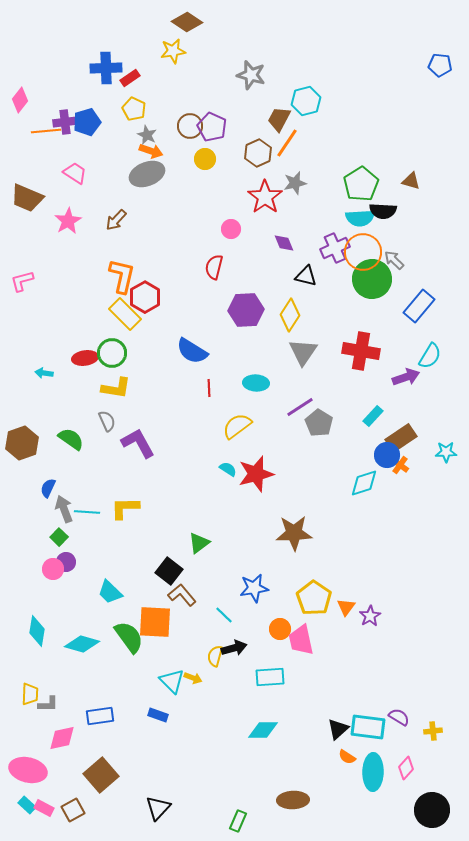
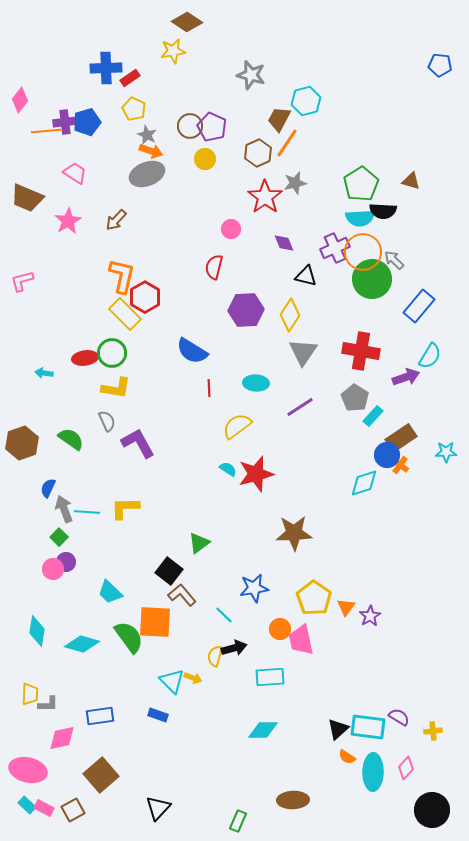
gray pentagon at (319, 423): moved 36 px right, 25 px up
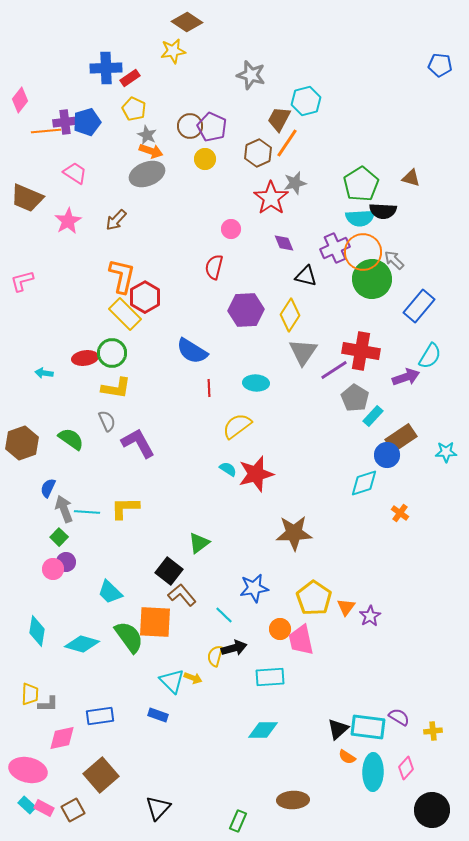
brown triangle at (411, 181): moved 3 px up
red star at (265, 197): moved 6 px right, 1 px down
purple line at (300, 407): moved 34 px right, 37 px up
orange cross at (400, 465): moved 48 px down
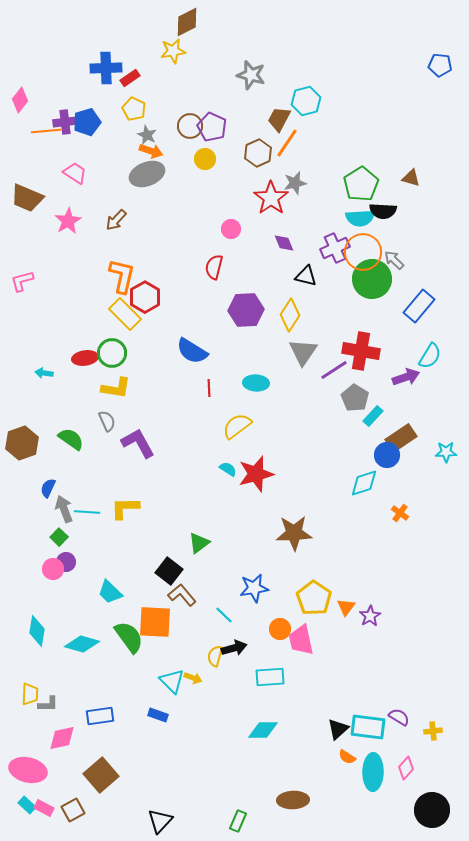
brown diamond at (187, 22): rotated 60 degrees counterclockwise
black triangle at (158, 808): moved 2 px right, 13 px down
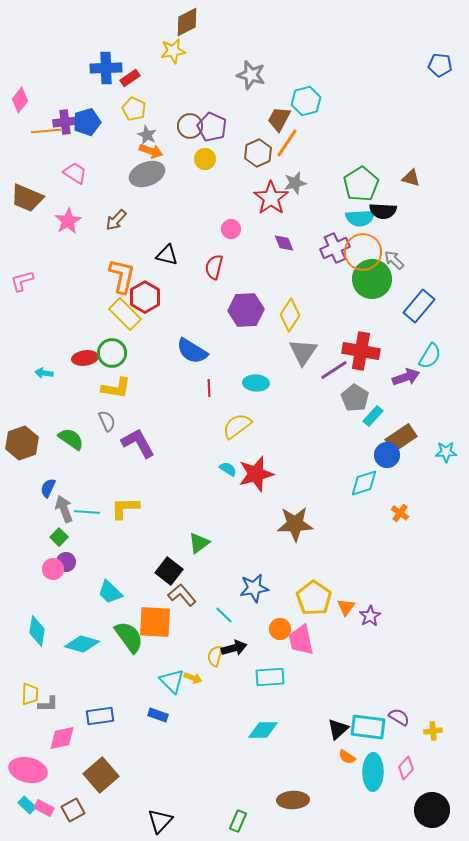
black triangle at (306, 276): moved 139 px left, 21 px up
brown star at (294, 533): moved 1 px right, 9 px up
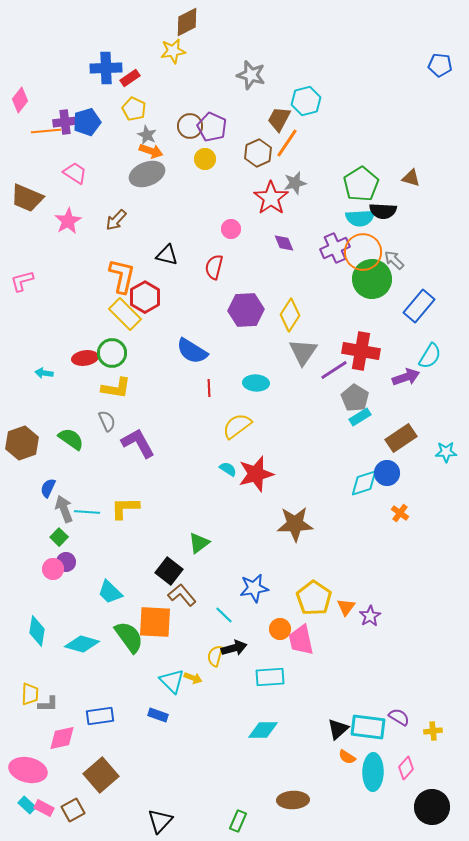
cyan rectangle at (373, 416): moved 13 px left, 1 px down; rotated 15 degrees clockwise
blue circle at (387, 455): moved 18 px down
black circle at (432, 810): moved 3 px up
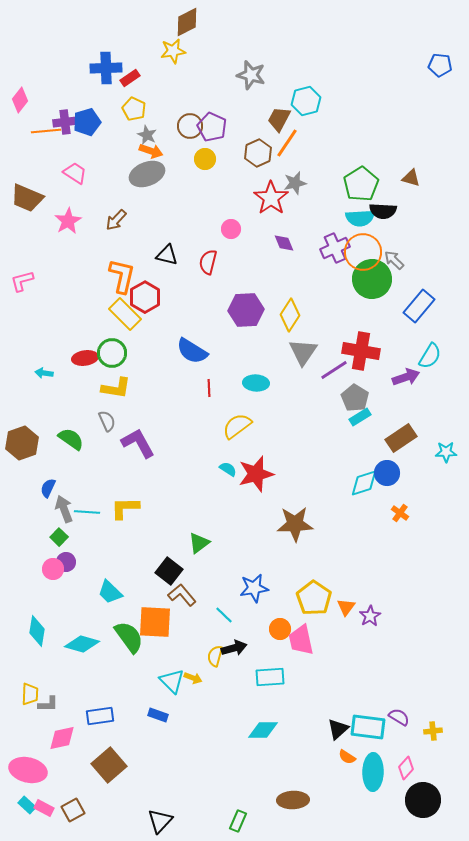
red semicircle at (214, 267): moved 6 px left, 5 px up
brown square at (101, 775): moved 8 px right, 10 px up
black circle at (432, 807): moved 9 px left, 7 px up
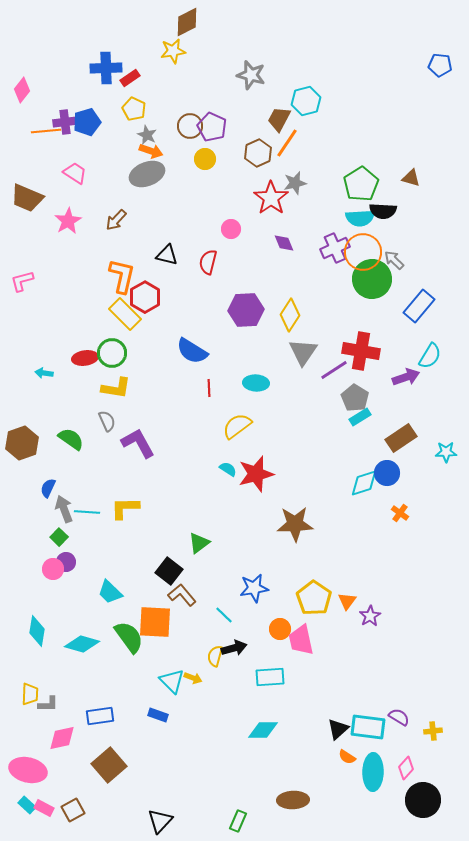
pink diamond at (20, 100): moved 2 px right, 10 px up
orange triangle at (346, 607): moved 1 px right, 6 px up
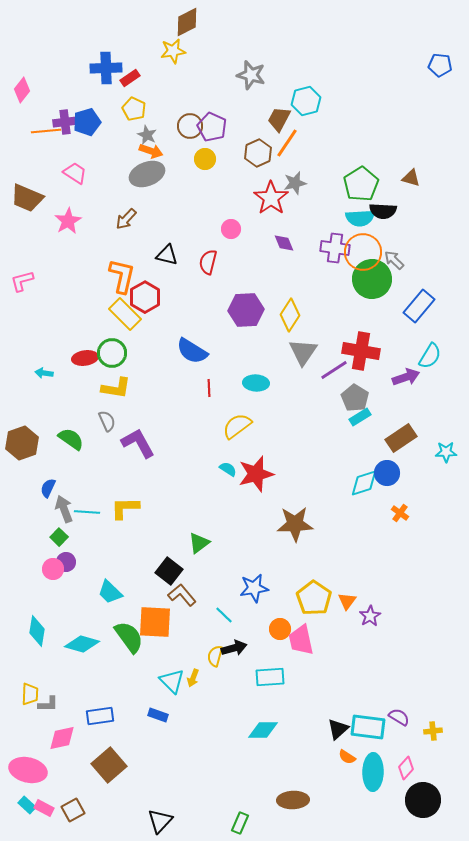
brown arrow at (116, 220): moved 10 px right, 1 px up
purple cross at (335, 248): rotated 32 degrees clockwise
yellow arrow at (193, 678): rotated 90 degrees clockwise
green rectangle at (238, 821): moved 2 px right, 2 px down
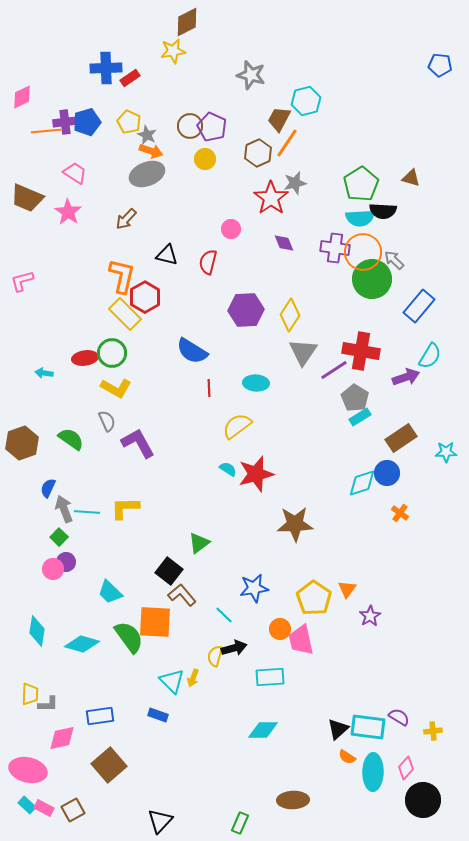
pink diamond at (22, 90): moved 7 px down; rotated 25 degrees clockwise
yellow pentagon at (134, 109): moved 5 px left, 13 px down
pink star at (68, 221): moved 9 px up; rotated 8 degrees counterclockwise
yellow L-shape at (116, 388): rotated 20 degrees clockwise
cyan diamond at (364, 483): moved 2 px left
orange triangle at (347, 601): moved 12 px up
